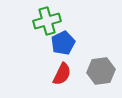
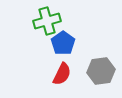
blue pentagon: rotated 10 degrees counterclockwise
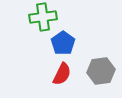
green cross: moved 4 px left, 4 px up; rotated 8 degrees clockwise
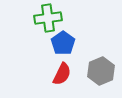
green cross: moved 5 px right, 1 px down
gray hexagon: rotated 16 degrees counterclockwise
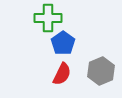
green cross: rotated 8 degrees clockwise
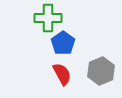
red semicircle: rotated 55 degrees counterclockwise
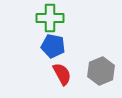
green cross: moved 2 px right
blue pentagon: moved 10 px left, 3 px down; rotated 25 degrees counterclockwise
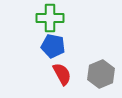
gray hexagon: moved 3 px down
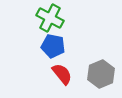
green cross: rotated 28 degrees clockwise
red semicircle: rotated 10 degrees counterclockwise
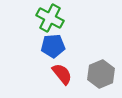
blue pentagon: rotated 15 degrees counterclockwise
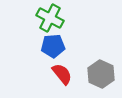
gray hexagon: rotated 12 degrees counterclockwise
